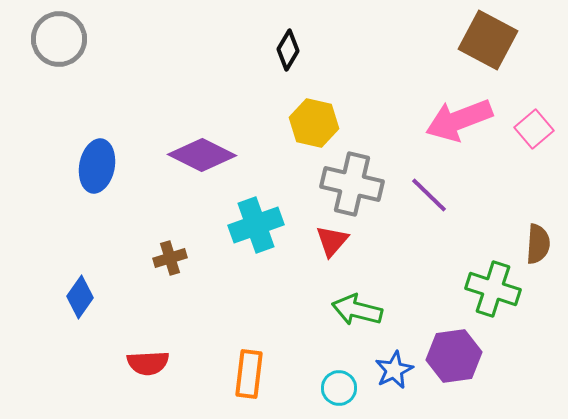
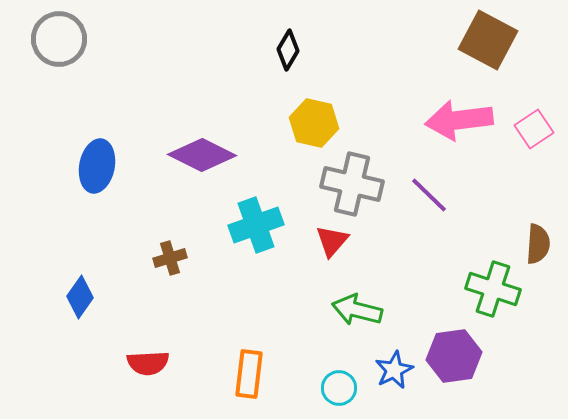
pink arrow: rotated 14 degrees clockwise
pink square: rotated 6 degrees clockwise
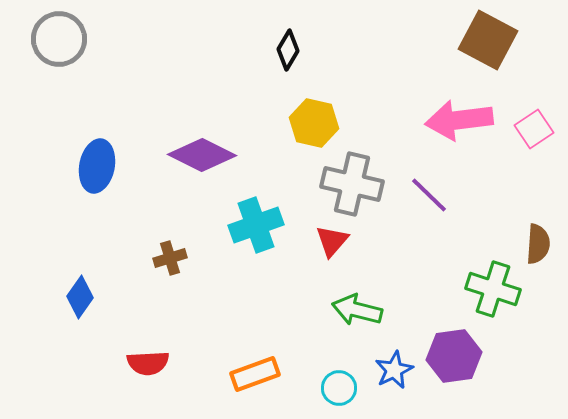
orange rectangle: moved 6 px right; rotated 63 degrees clockwise
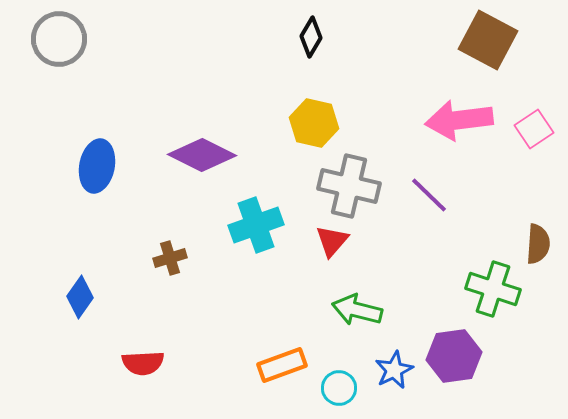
black diamond: moved 23 px right, 13 px up
gray cross: moved 3 px left, 2 px down
red semicircle: moved 5 px left
orange rectangle: moved 27 px right, 9 px up
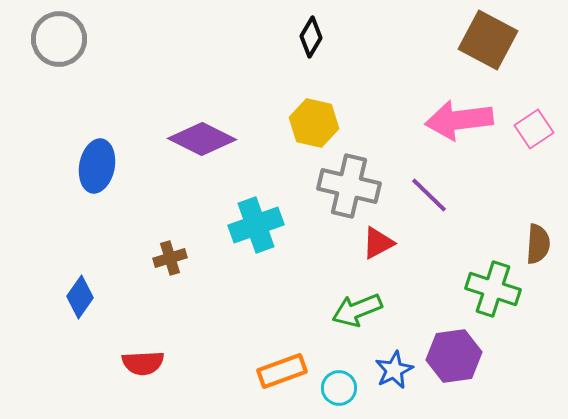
purple diamond: moved 16 px up
red triangle: moved 46 px right, 2 px down; rotated 21 degrees clockwise
green arrow: rotated 36 degrees counterclockwise
orange rectangle: moved 6 px down
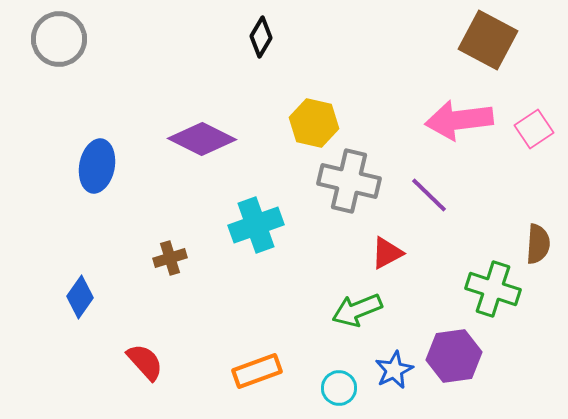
black diamond: moved 50 px left
gray cross: moved 5 px up
red triangle: moved 9 px right, 10 px down
red semicircle: moved 2 px right, 1 px up; rotated 129 degrees counterclockwise
orange rectangle: moved 25 px left
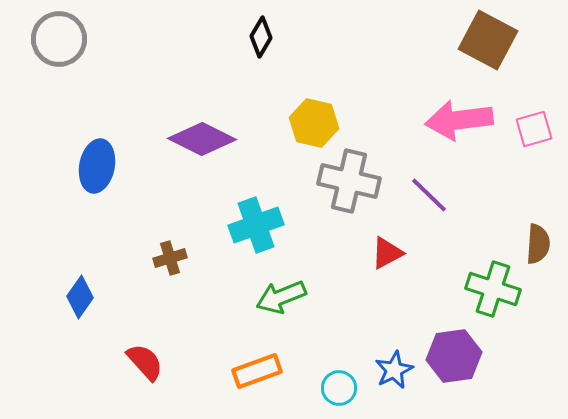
pink square: rotated 18 degrees clockwise
green arrow: moved 76 px left, 13 px up
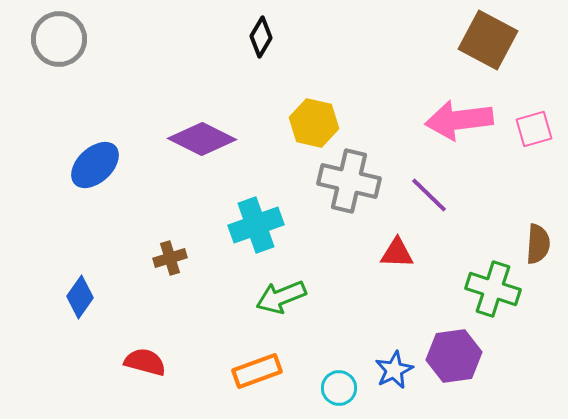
blue ellipse: moved 2 px left, 1 px up; rotated 36 degrees clockwise
red triangle: moved 10 px right; rotated 30 degrees clockwise
red semicircle: rotated 33 degrees counterclockwise
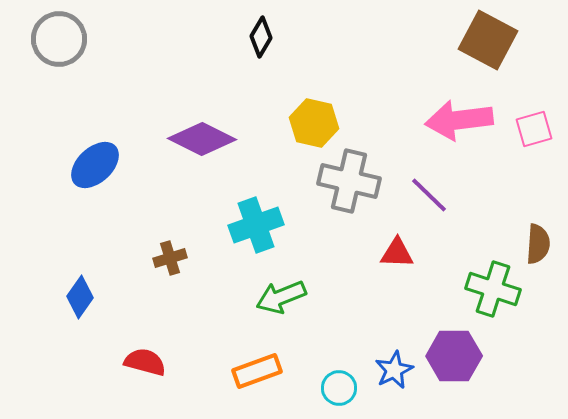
purple hexagon: rotated 8 degrees clockwise
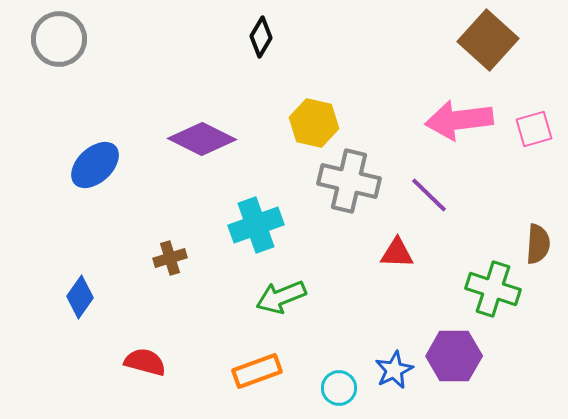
brown square: rotated 14 degrees clockwise
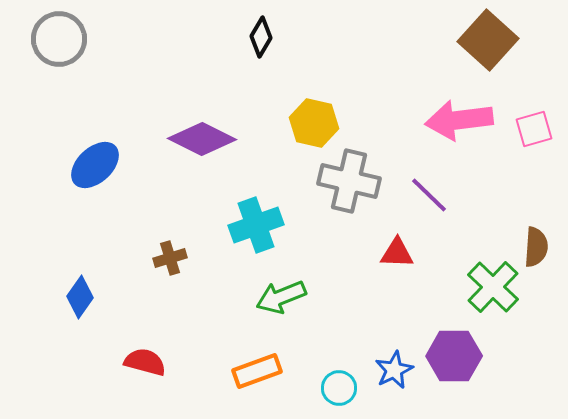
brown semicircle: moved 2 px left, 3 px down
green cross: moved 2 px up; rotated 26 degrees clockwise
